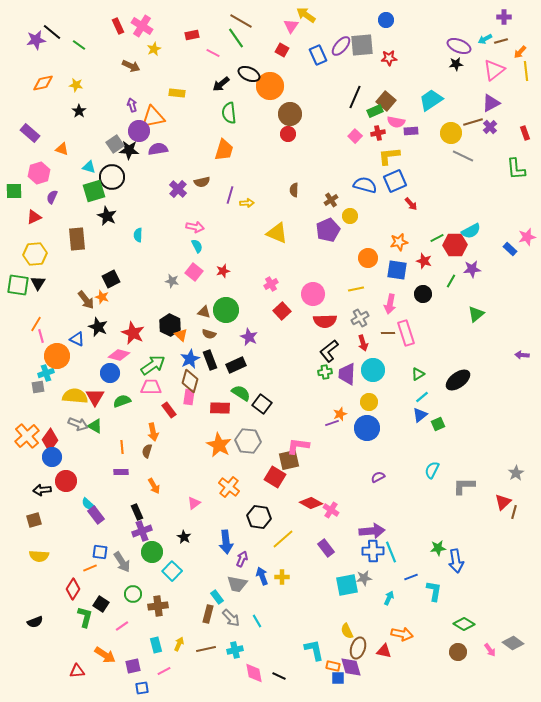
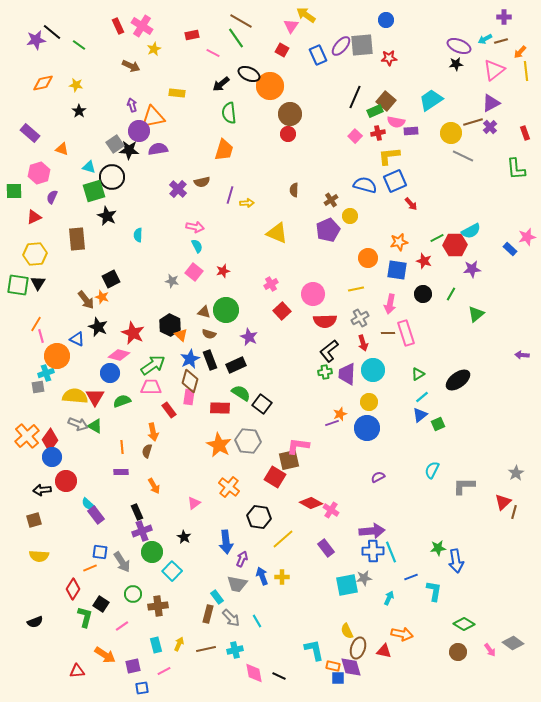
green line at (451, 281): moved 13 px down
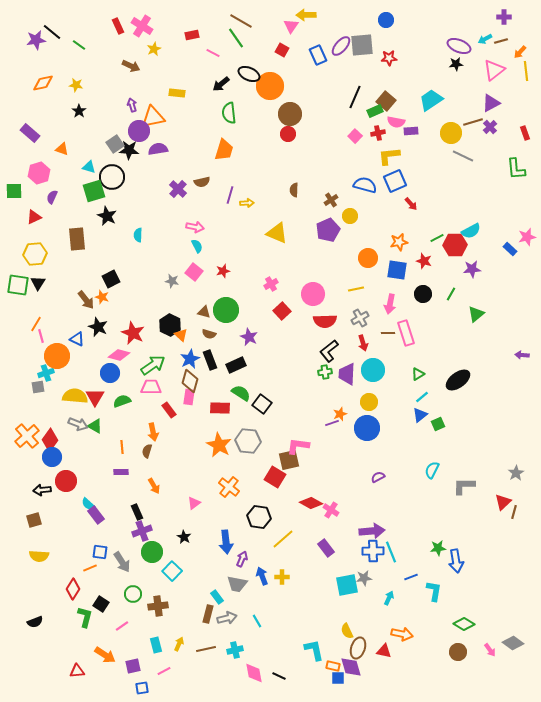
yellow arrow at (306, 15): rotated 36 degrees counterclockwise
gray arrow at (231, 618): moved 4 px left; rotated 60 degrees counterclockwise
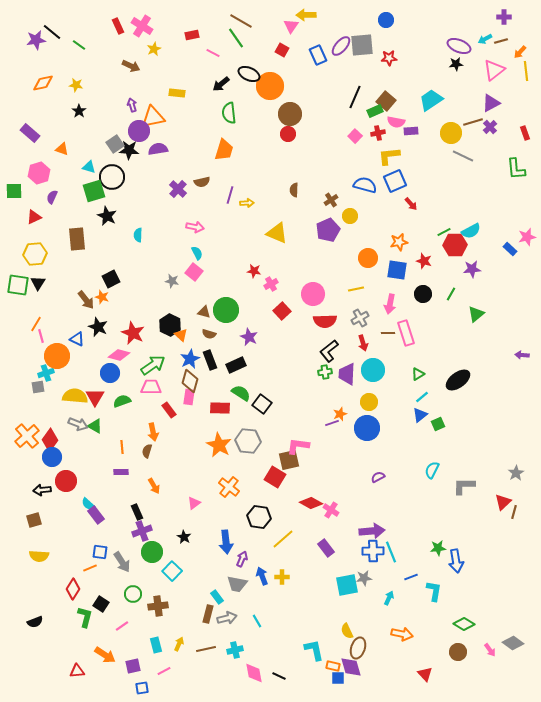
green line at (437, 238): moved 7 px right, 6 px up
cyan semicircle at (197, 246): moved 7 px down
red star at (223, 271): moved 31 px right; rotated 24 degrees clockwise
red triangle at (384, 651): moved 41 px right, 23 px down; rotated 35 degrees clockwise
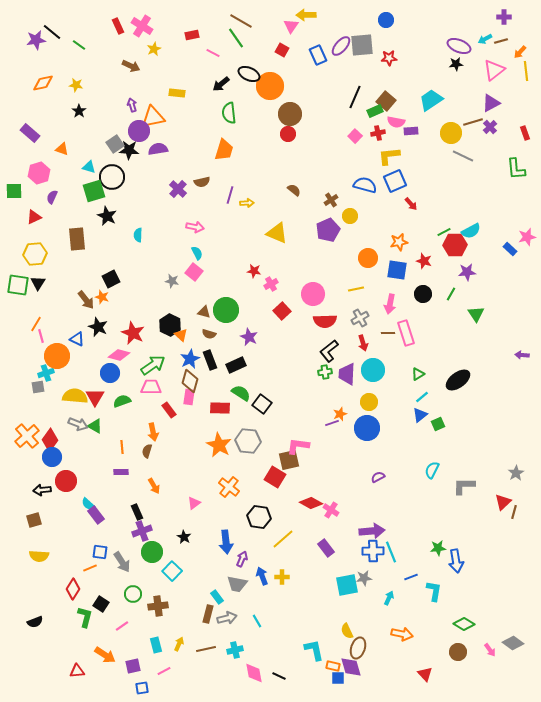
brown semicircle at (294, 190): rotated 128 degrees clockwise
purple star at (472, 269): moved 5 px left, 3 px down
green triangle at (476, 314): rotated 24 degrees counterclockwise
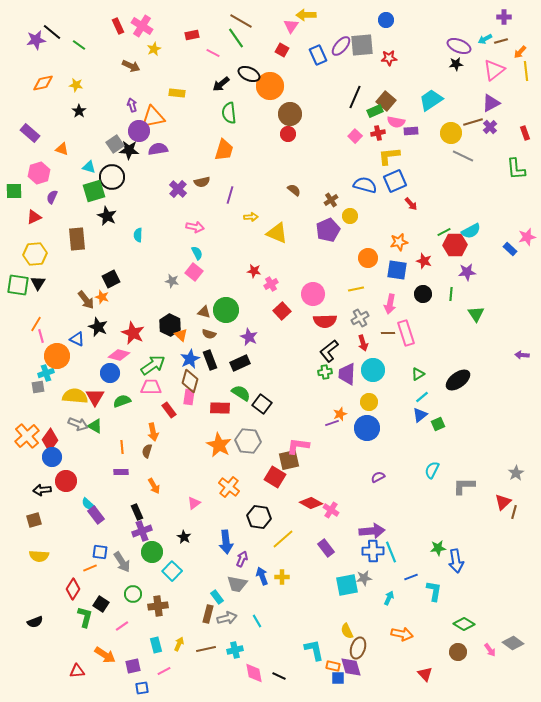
yellow arrow at (247, 203): moved 4 px right, 14 px down
green line at (451, 294): rotated 24 degrees counterclockwise
black rectangle at (236, 365): moved 4 px right, 2 px up
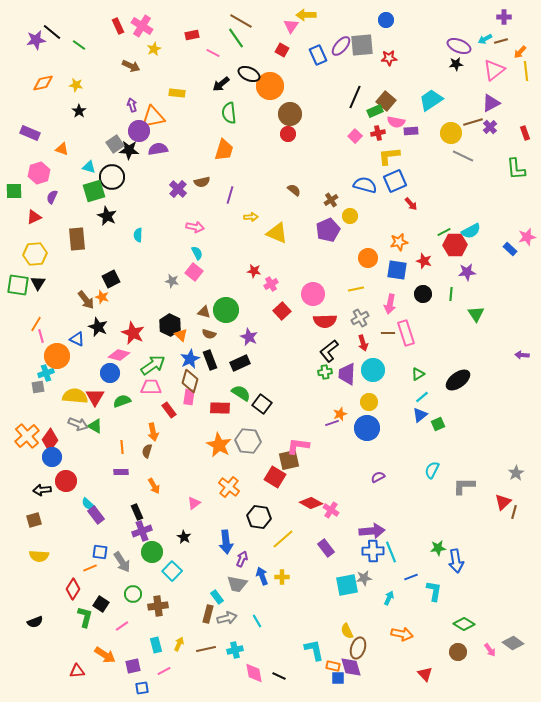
purple rectangle at (30, 133): rotated 18 degrees counterclockwise
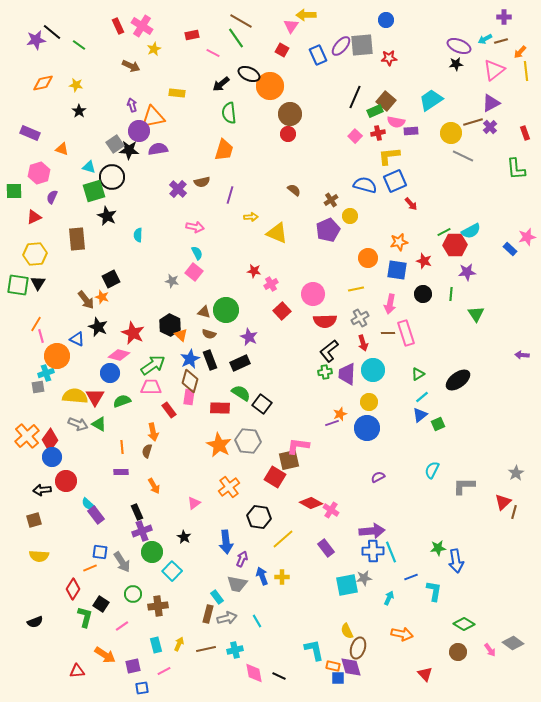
green triangle at (95, 426): moved 4 px right, 2 px up
orange cross at (229, 487): rotated 15 degrees clockwise
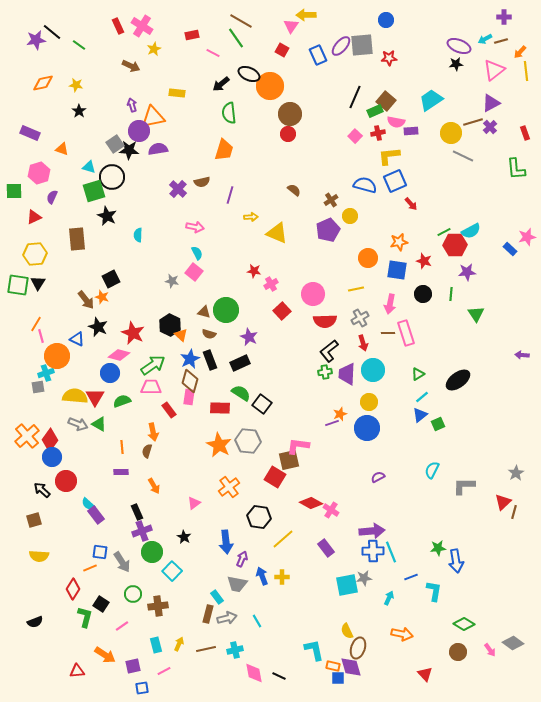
black arrow at (42, 490): rotated 48 degrees clockwise
